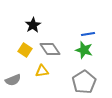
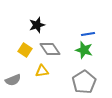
black star: moved 4 px right; rotated 14 degrees clockwise
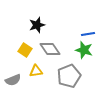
yellow triangle: moved 6 px left
gray pentagon: moved 15 px left, 6 px up; rotated 10 degrees clockwise
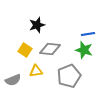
gray diamond: rotated 50 degrees counterclockwise
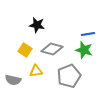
black star: rotated 28 degrees clockwise
gray diamond: moved 2 px right; rotated 10 degrees clockwise
gray semicircle: rotated 35 degrees clockwise
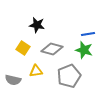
yellow square: moved 2 px left, 2 px up
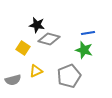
blue line: moved 1 px up
gray diamond: moved 3 px left, 10 px up
yellow triangle: rotated 16 degrees counterclockwise
gray semicircle: rotated 28 degrees counterclockwise
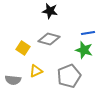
black star: moved 13 px right, 14 px up
gray semicircle: rotated 21 degrees clockwise
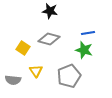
yellow triangle: rotated 40 degrees counterclockwise
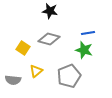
yellow triangle: rotated 24 degrees clockwise
